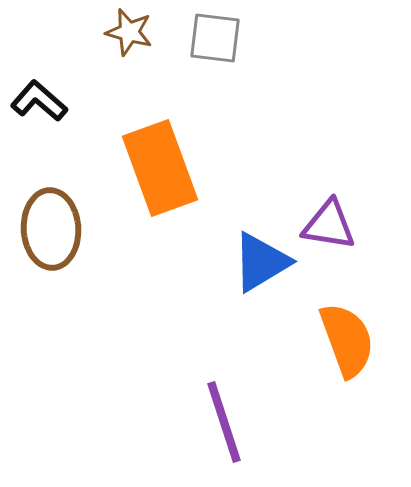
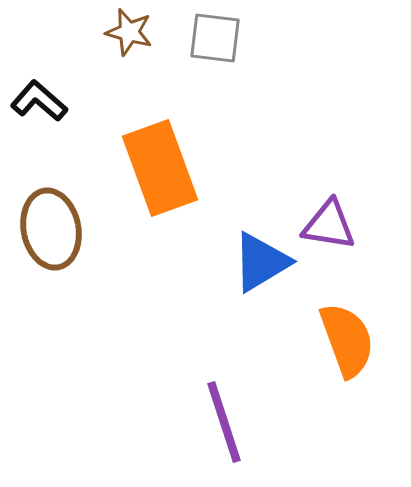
brown ellipse: rotated 8 degrees counterclockwise
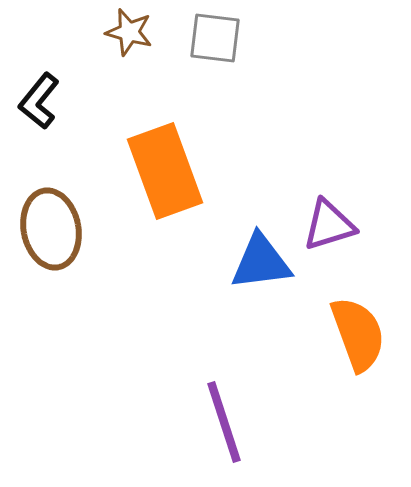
black L-shape: rotated 92 degrees counterclockwise
orange rectangle: moved 5 px right, 3 px down
purple triangle: rotated 26 degrees counterclockwise
blue triangle: rotated 24 degrees clockwise
orange semicircle: moved 11 px right, 6 px up
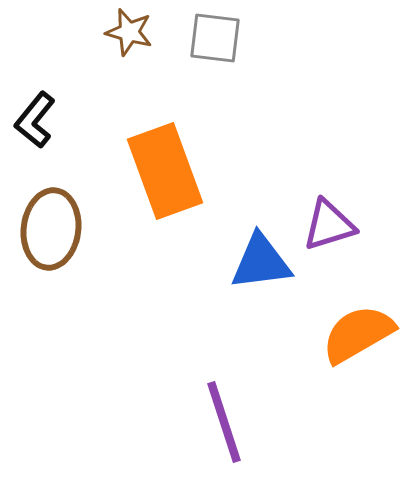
black L-shape: moved 4 px left, 19 px down
brown ellipse: rotated 18 degrees clockwise
orange semicircle: rotated 100 degrees counterclockwise
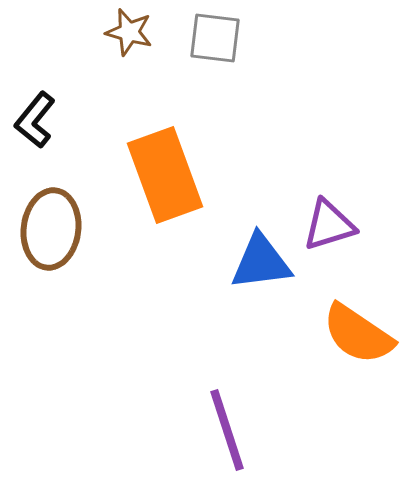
orange rectangle: moved 4 px down
orange semicircle: rotated 116 degrees counterclockwise
purple line: moved 3 px right, 8 px down
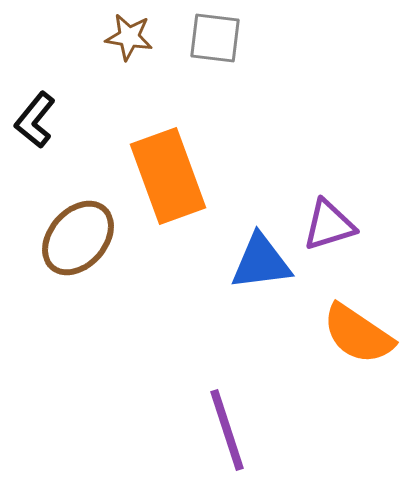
brown star: moved 5 px down; rotated 6 degrees counterclockwise
orange rectangle: moved 3 px right, 1 px down
brown ellipse: moved 27 px right, 9 px down; rotated 34 degrees clockwise
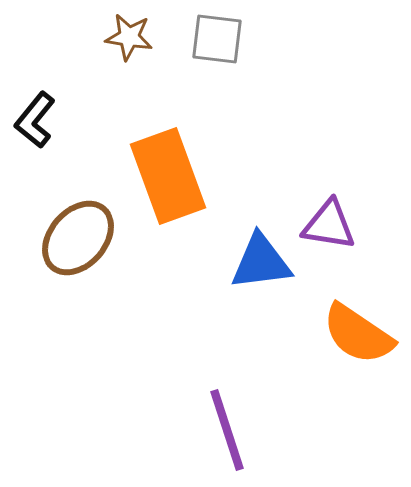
gray square: moved 2 px right, 1 px down
purple triangle: rotated 26 degrees clockwise
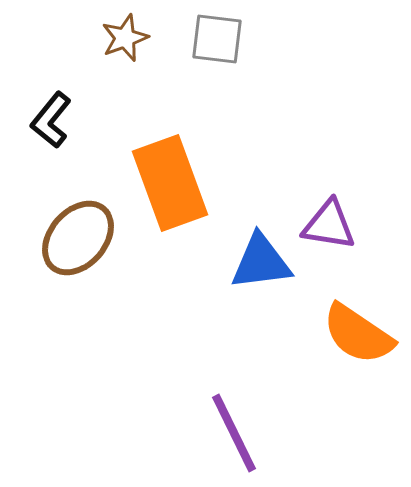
brown star: moved 4 px left, 1 px down; rotated 30 degrees counterclockwise
black L-shape: moved 16 px right
orange rectangle: moved 2 px right, 7 px down
purple line: moved 7 px right, 3 px down; rotated 8 degrees counterclockwise
